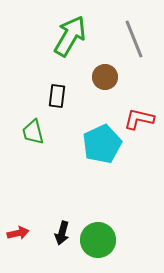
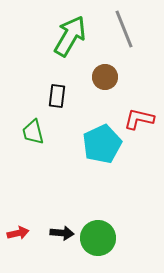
gray line: moved 10 px left, 10 px up
black arrow: rotated 100 degrees counterclockwise
green circle: moved 2 px up
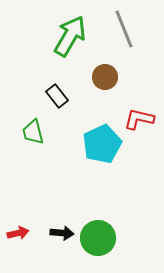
black rectangle: rotated 45 degrees counterclockwise
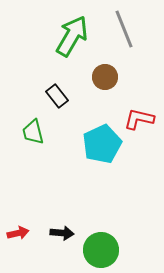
green arrow: moved 2 px right
green circle: moved 3 px right, 12 px down
